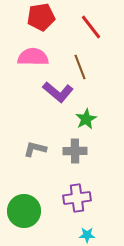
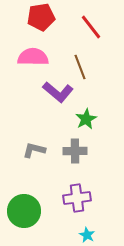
gray L-shape: moved 1 px left, 1 px down
cyan star: rotated 28 degrees clockwise
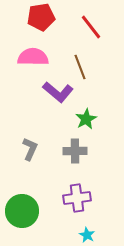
gray L-shape: moved 4 px left, 1 px up; rotated 100 degrees clockwise
green circle: moved 2 px left
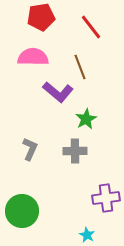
purple cross: moved 29 px right
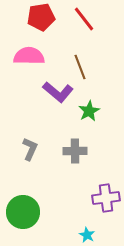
red line: moved 7 px left, 8 px up
pink semicircle: moved 4 px left, 1 px up
green star: moved 3 px right, 8 px up
green circle: moved 1 px right, 1 px down
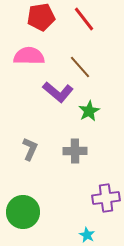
brown line: rotated 20 degrees counterclockwise
